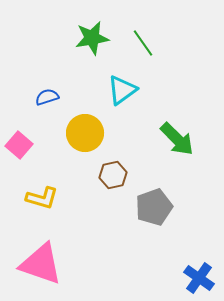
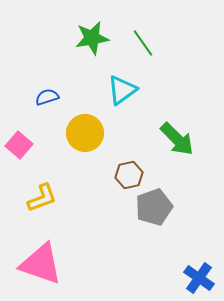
brown hexagon: moved 16 px right
yellow L-shape: rotated 36 degrees counterclockwise
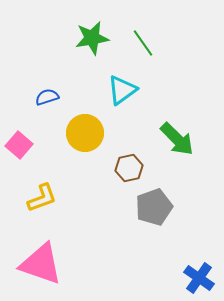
brown hexagon: moved 7 px up
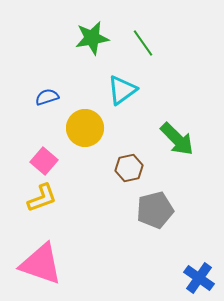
yellow circle: moved 5 px up
pink square: moved 25 px right, 16 px down
gray pentagon: moved 1 px right, 3 px down; rotated 6 degrees clockwise
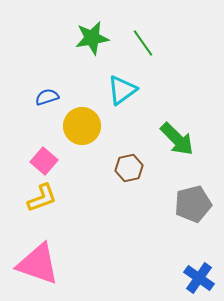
yellow circle: moved 3 px left, 2 px up
gray pentagon: moved 38 px right, 6 px up
pink triangle: moved 3 px left
